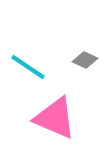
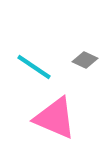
cyan line: moved 6 px right
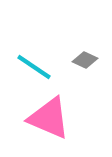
pink triangle: moved 6 px left
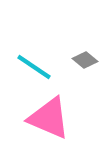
gray diamond: rotated 15 degrees clockwise
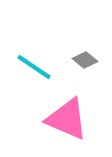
pink triangle: moved 18 px right, 1 px down
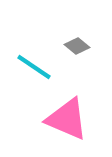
gray diamond: moved 8 px left, 14 px up
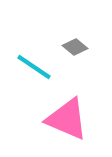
gray diamond: moved 2 px left, 1 px down
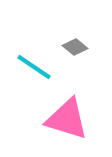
pink triangle: rotated 6 degrees counterclockwise
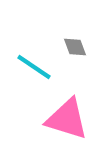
gray diamond: rotated 30 degrees clockwise
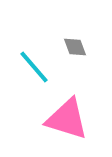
cyan line: rotated 15 degrees clockwise
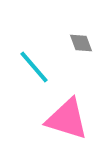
gray diamond: moved 6 px right, 4 px up
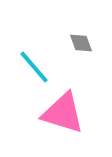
pink triangle: moved 4 px left, 6 px up
